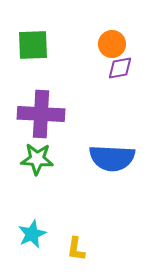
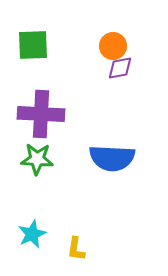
orange circle: moved 1 px right, 2 px down
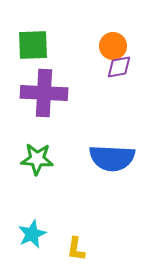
purple diamond: moved 1 px left, 1 px up
purple cross: moved 3 px right, 21 px up
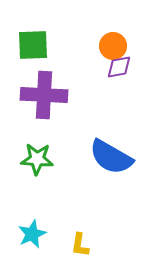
purple cross: moved 2 px down
blue semicircle: moved 1 px left, 1 px up; rotated 27 degrees clockwise
yellow L-shape: moved 4 px right, 4 px up
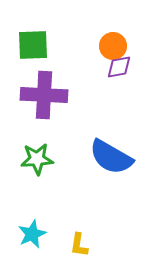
green star: rotated 8 degrees counterclockwise
yellow L-shape: moved 1 px left
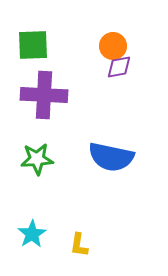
blue semicircle: rotated 18 degrees counterclockwise
cyan star: rotated 8 degrees counterclockwise
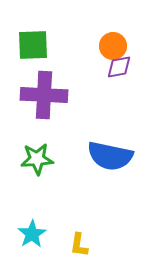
blue semicircle: moved 1 px left, 1 px up
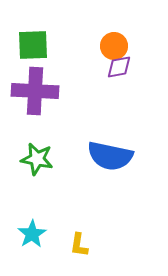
orange circle: moved 1 px right
purple cross: moved 9 px left, 4 px up
green star: rotated 16 degrees clockwise
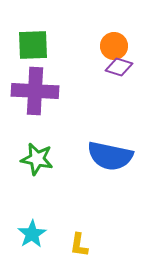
purple diamond: rotated 28 degrees clockwise
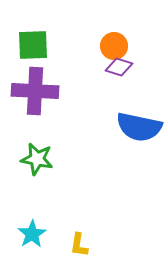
blue semicircle: moved 29 px right, 29 px up
